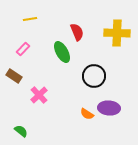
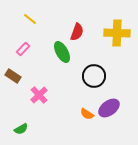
yellow line: rotated 48 degrees clockwise
red semicircle: rotated 42 degrees clockwise
brown rectangle: moved 1 px left
purple ellipse: rotated 40 degrees counterclockwise
green semicircle: moved 2 px up; rotated 112 degrees clockwise
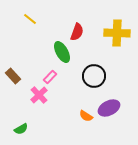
pink rectangle: moved 27 px right, 28 px down
brown rectangle: rotated 14 degrees clockwise
purple ellipse: rotated 10 degrees clockwise
orange semicircle: moved 1 px left, 2 px down
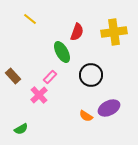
yellow cross: moved 3 px left, 1 px up; rotated 10 degrees counterclockwise
black circle: moved 3 px left, 1 px up
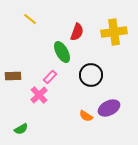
brown rectangle: rotated 49 degrees counterclockwise
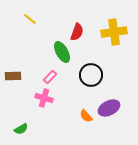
pink cross: moved 5 px right, 3 px down; rotated 30 degrees counterclockwise
orange semicircle: rotated 16 degrees clockwise
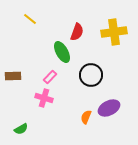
orange semicircle: moved 1 px down; rotated 64 degrees clockwise
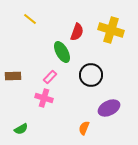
yellow cross: moved 3 px left, 2 px up; rotated 25 degrees clockwise
orange semicircle: moved 2 px left, 11 px down
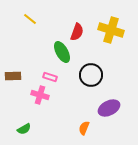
pink rectangle: rotated 64 degrees clockwise
pink cross: moved 4 px left, 3 px up
green semicircle: moved 3 px right
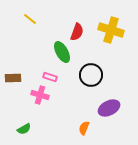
brown rectangle: moved 2 px down
